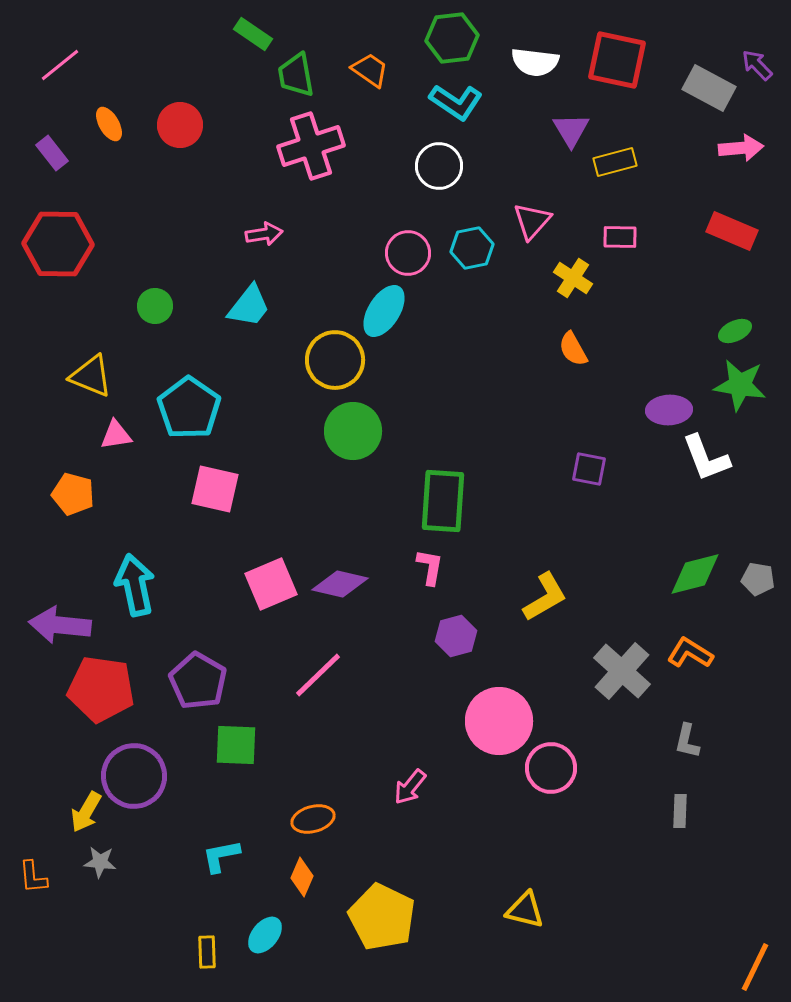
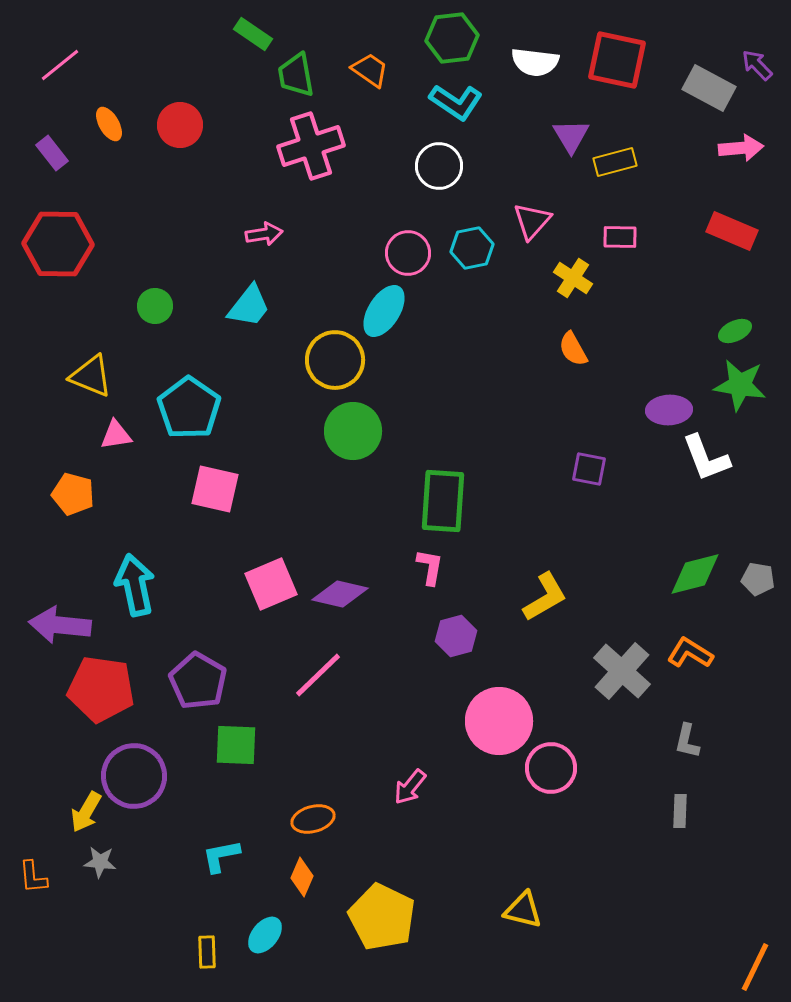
purple triangle at (571, 130): moved 6 px down
purple diamond at (340, 584): moved 10 px down
yellow triangle at (525, 910): moved 2 px left
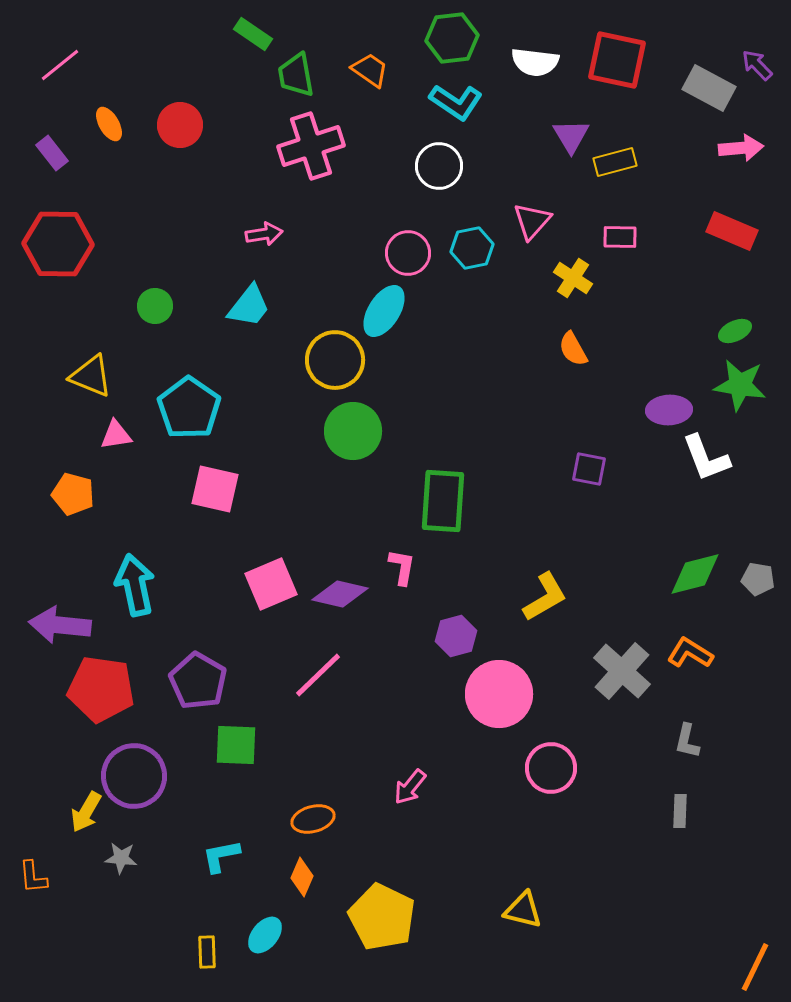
pink L-shape at (430, 567): moved 28 px left
pink circle at (499, 721): moved 27 px up
gray star at (100, 862): moved 21 px right, 4 px up
